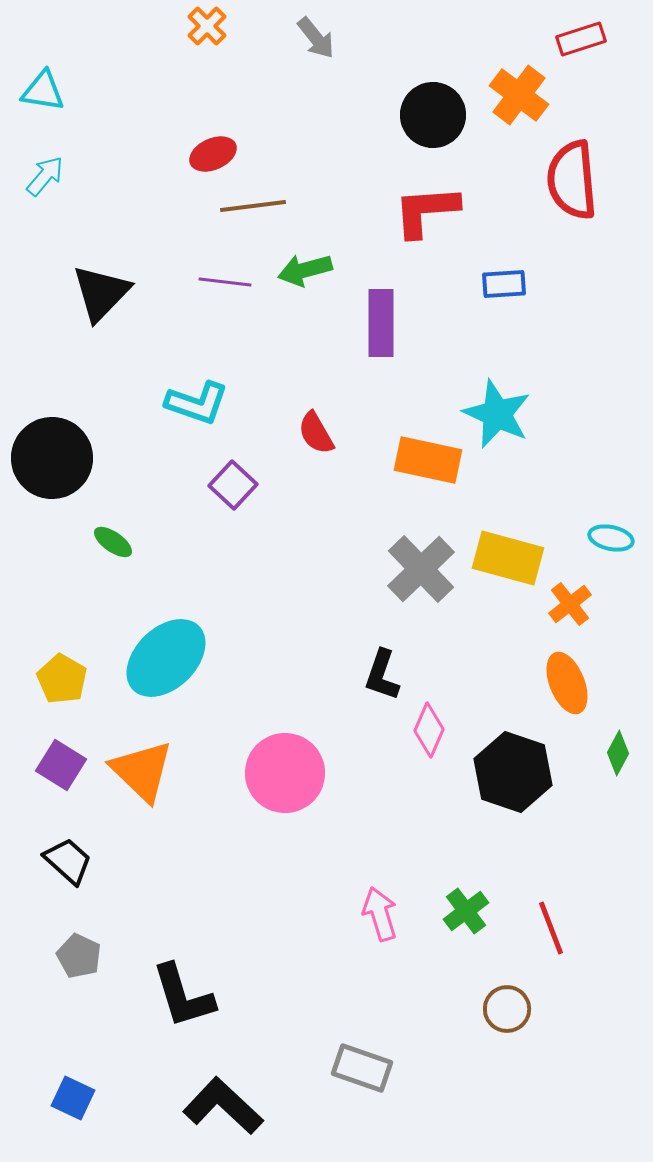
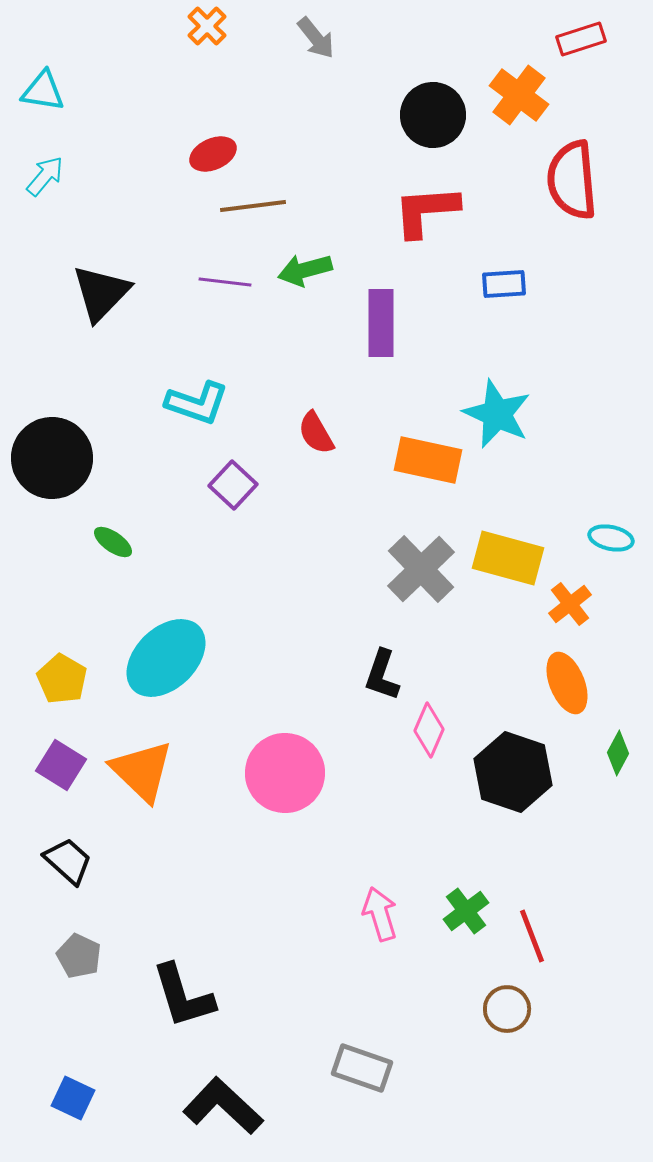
red line at (551, 928): moved 19 px left, 8 px down
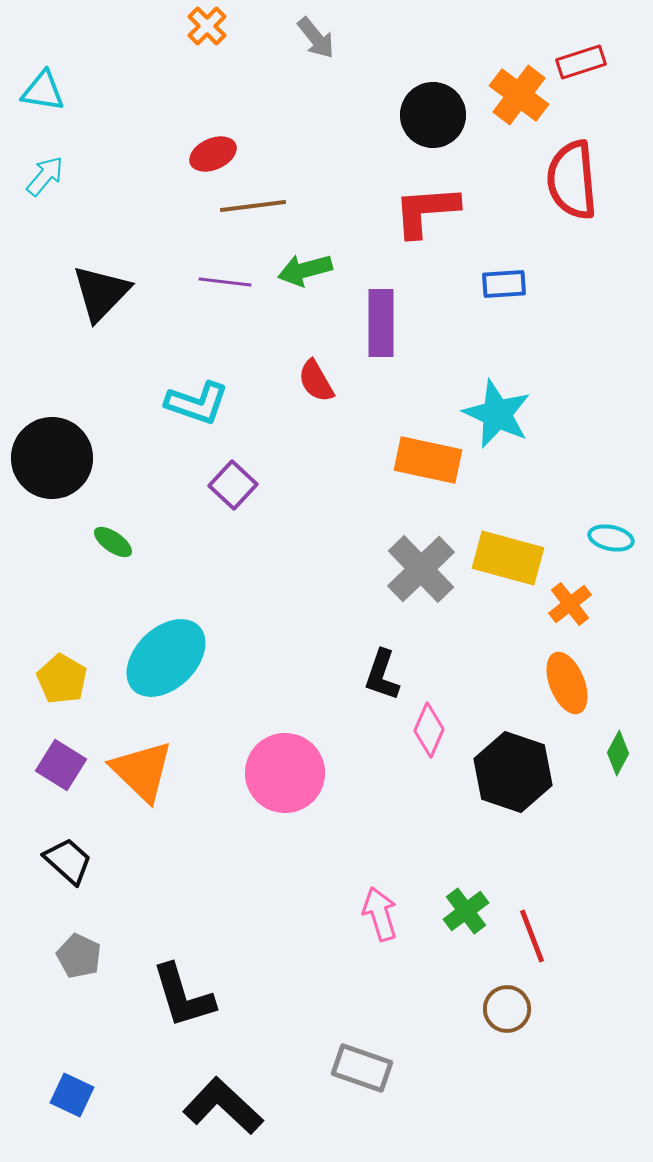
red rectangle at (581, 39): moved 23 px down
red semicircle at (316, 433): moved 52 px up
blue square at (73, 1098): moved 1 px left, 3 px up
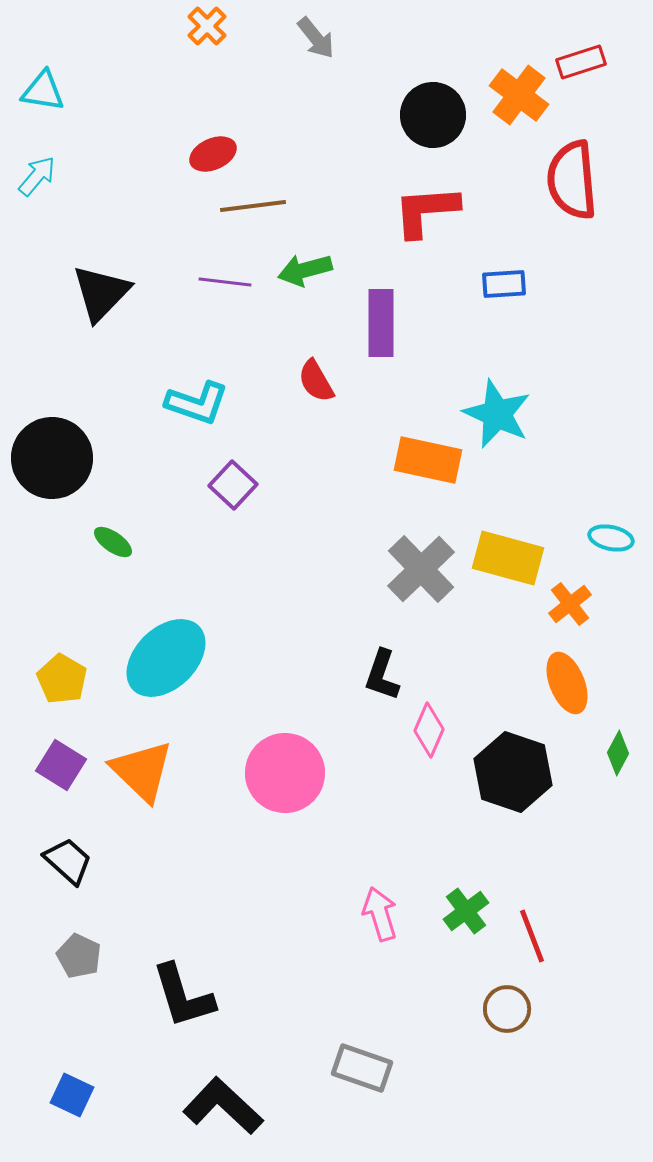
cyan arrow at (45, 176): moved 8 px left
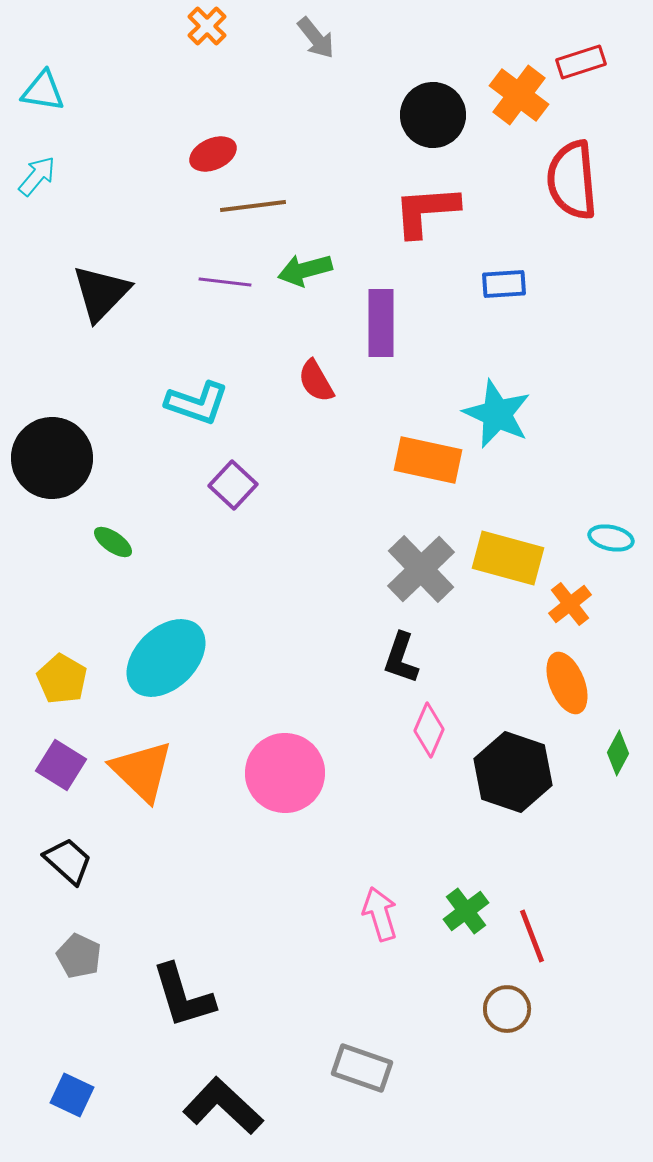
black L-shape at (382, 675): moved 19 px right, 17 px up
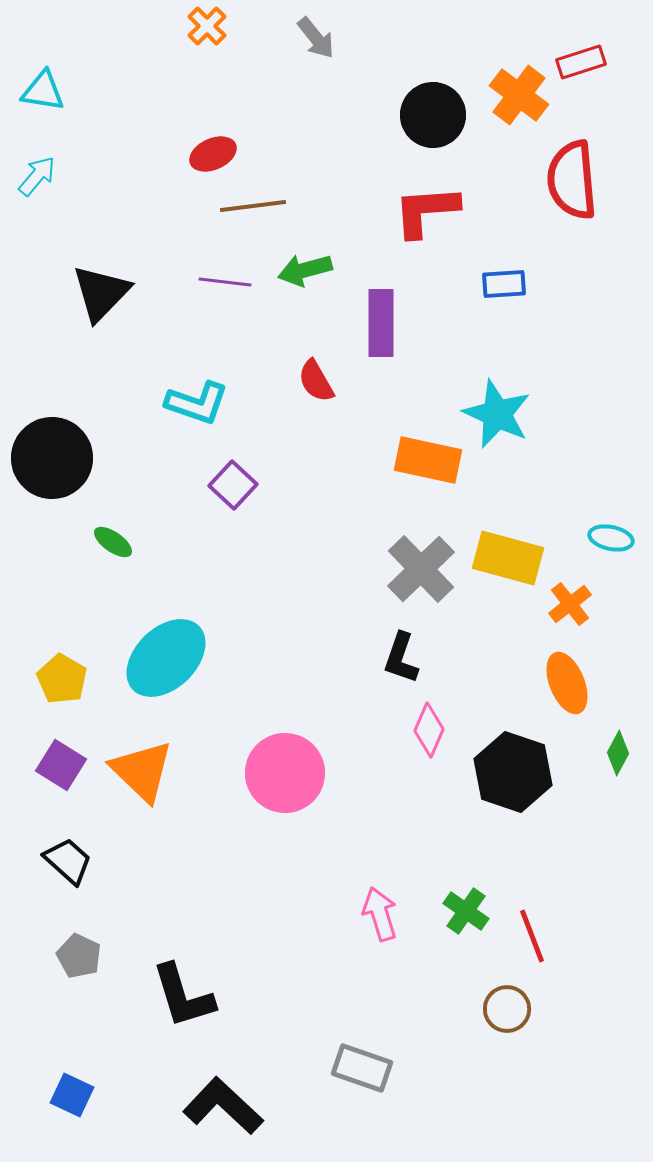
green cross at (466, 911): rotated 18 degrees counterclockwise
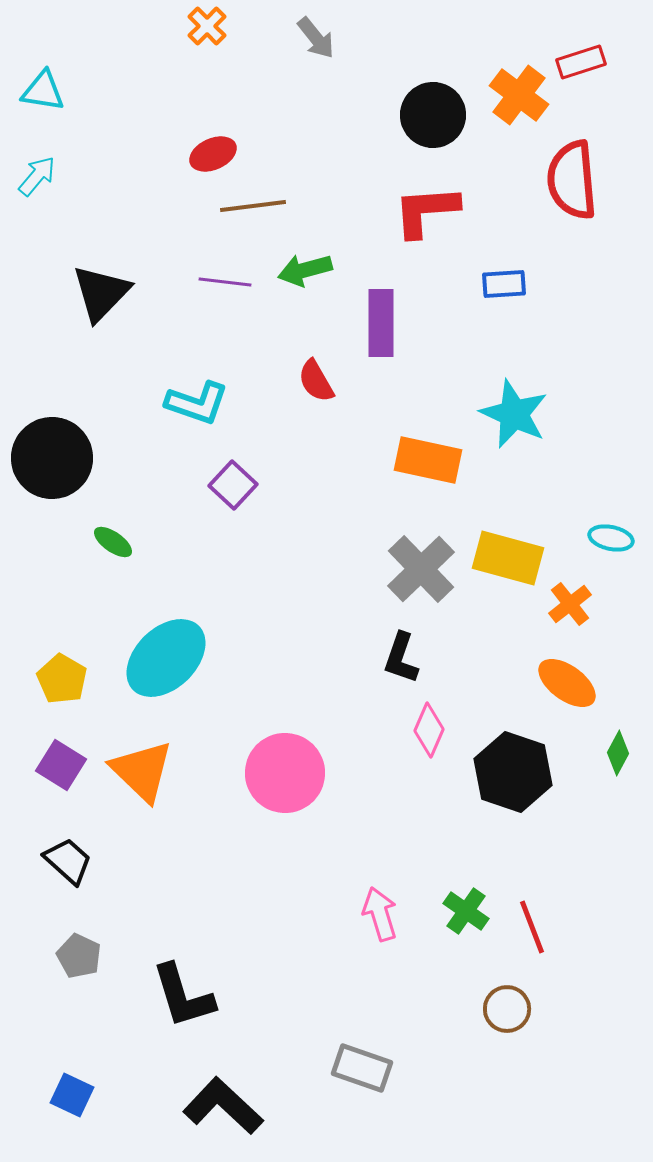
cyan star at (497, 414): moved 17 px right
orange ellipse at (567, 683): rotated 32 degrees counterclockwise
red line at (532, 936): moved 9 px up
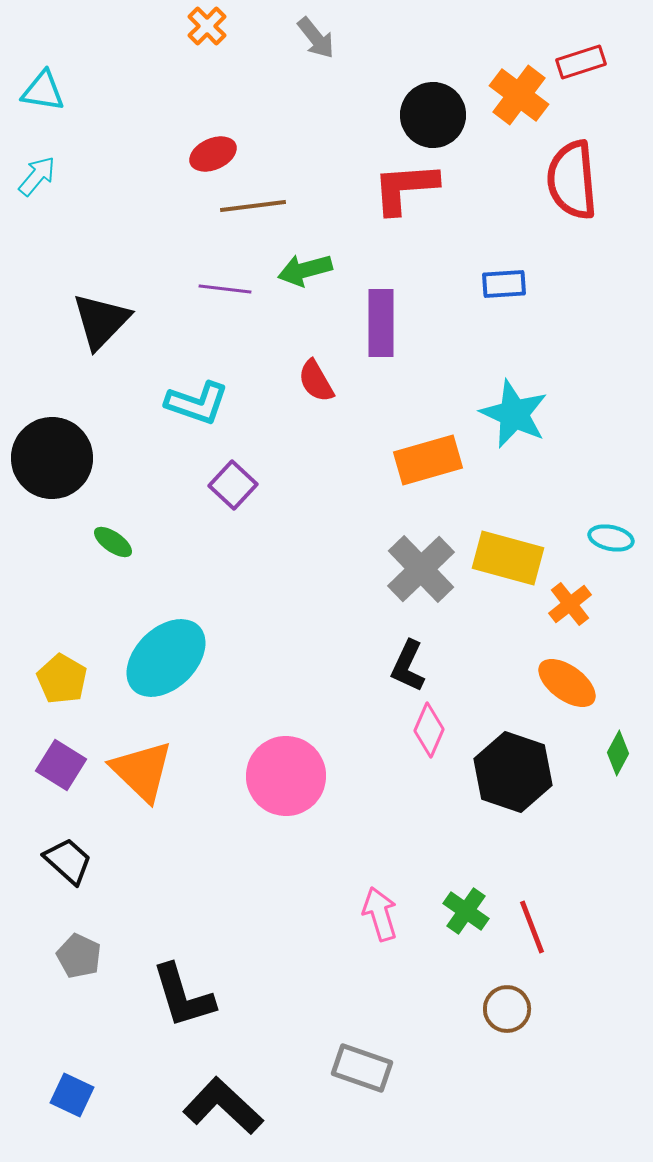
red L-shape at (426, 211): moved 21 px left, 23 px up
purple line at (225, 282): moved 7 px down
black triangle at (101, 293): moved 28 px down
orange rectangle at (428, 460): rotated 28 degrees counterclockwise
black L-shape at (401, 658): moved 7 px right, 8 px down; rotated 6 degrees clockwise
pink circle at (285, 773): moved 1 px right, 3 px down
